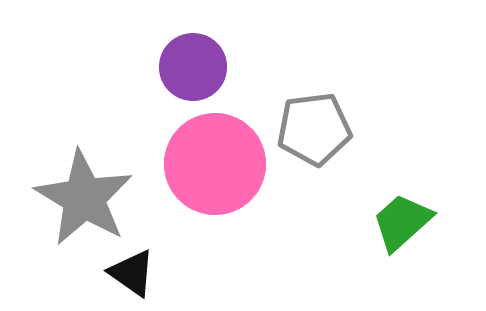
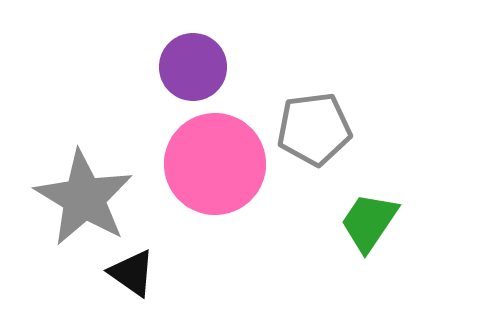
green trapezoid: moved 33 px left; rotated 14 degrees counterclockwise
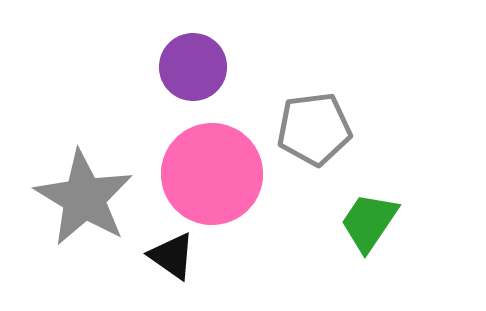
pink circle: moved 3 px left, 10 px down
black triangle: moved 40 px right, 17 px up
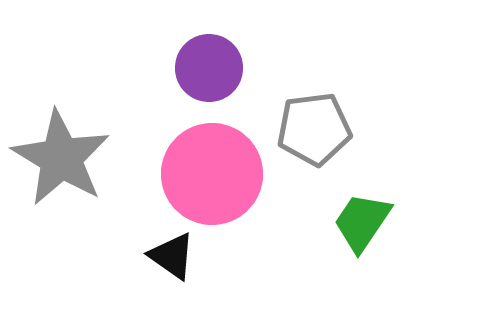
purple circle: moved 16 px right, 1 px down
gray star: moved 23 px left, 40 px up
green trapezoid: moved 7 px left
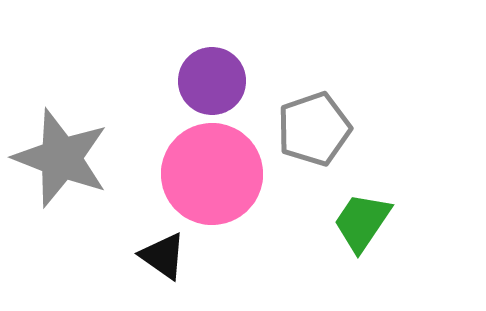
purple circle: moved 3 px right, 13 px down
gray pentagon: rotated 12 degrees counterclockwise
gray star: rotated 10 degrees counterclockwise
black triangle: moved 9 px left
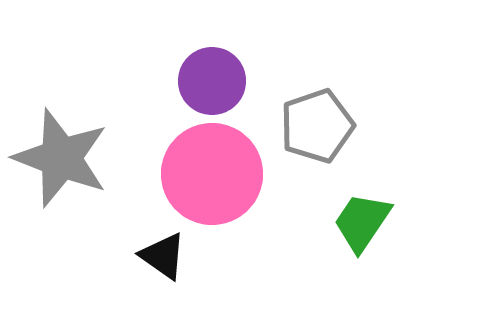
gray pentagon: moved 3 px right, 3 px up
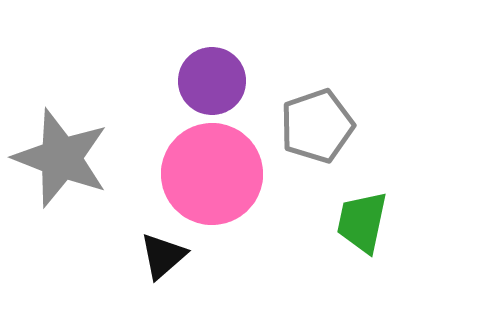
green trapezoid: rotated 22 degrees counterclockwise
black triangle: rotated 44 degrees clockwise
